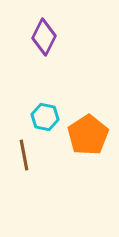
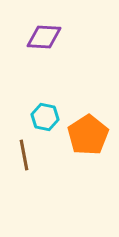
purple diamond: rotated 66 degrees clockwise
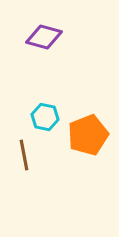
purple diamond: rotated 12 degrees clockwise
orange pentagon: rotated 12 degrees clockwise
